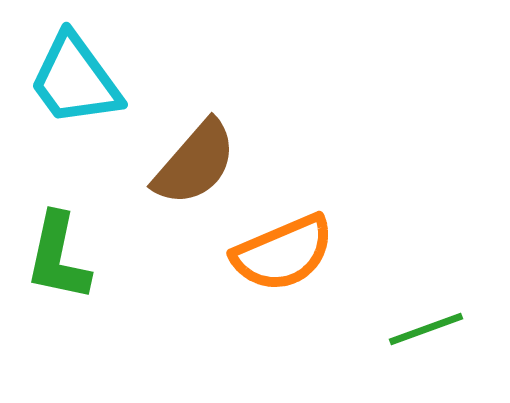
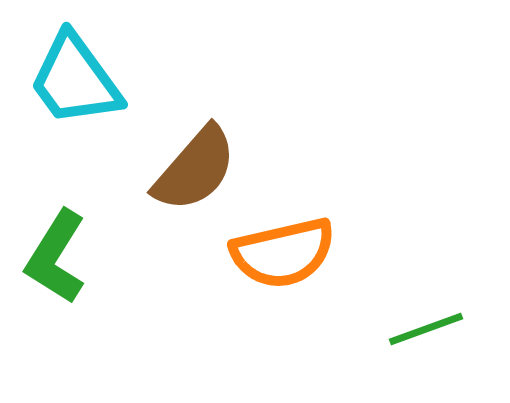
brown semicircle: moved 6 px down
orange semicircle: rotated 10 degrees clockwise
green L-shape: moved 2 px left; rotated 20 degrees clockwise
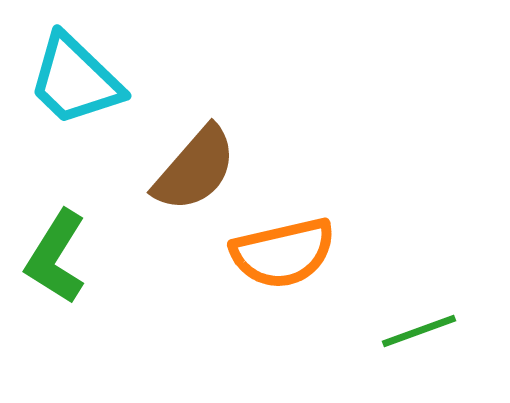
cyan trapezoid: rotated 10 degrees counterclockwise
green line: moved 7 px left, 2 px down
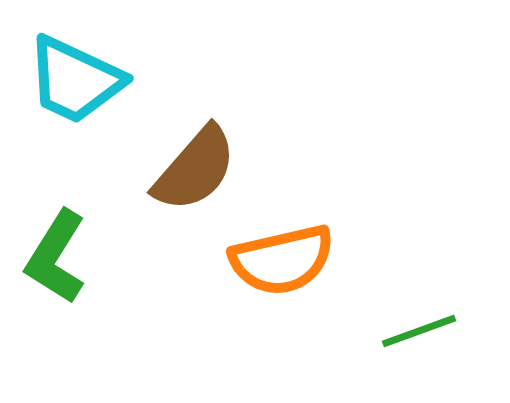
cyan trapezoid: rotated 19 degrees counterclockwise
orange semicircle: moved 1 px left, 7 px down
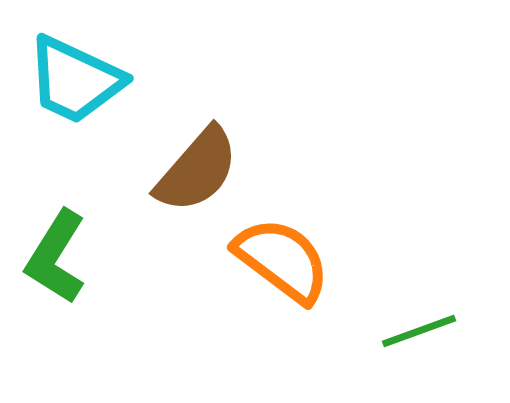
brown semicircle: moved 2 px right, 1 px down
orange semicircle: rotated 130 degrees counterclockwise
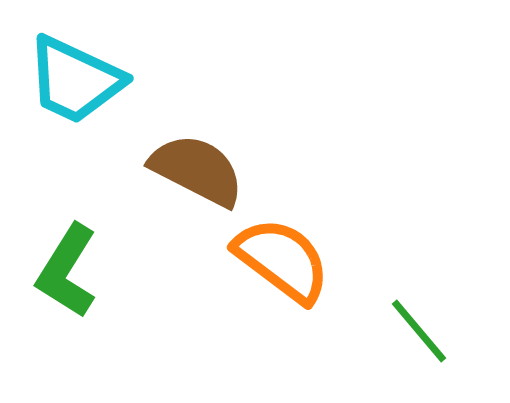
brown semicircle: rotated 104 degrees counterclockwise
green L-shape: moved 11 px right, 14 px down
green line: rotated 70 degrees clockwise
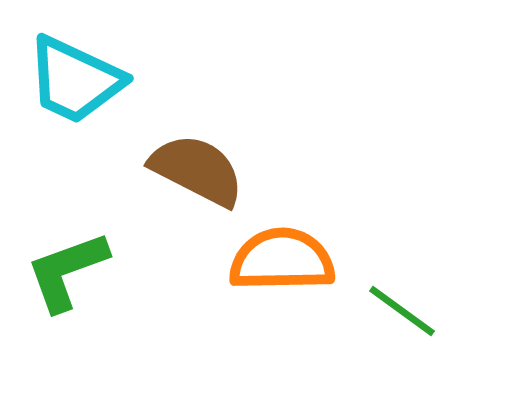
orange semicircle: rotated 38 degrees counterclockwise
green L-shape: rotated 38 degrees clockwise
green line: moved 17 px left, 20 px up; rotated 14 degrees counterclockwise
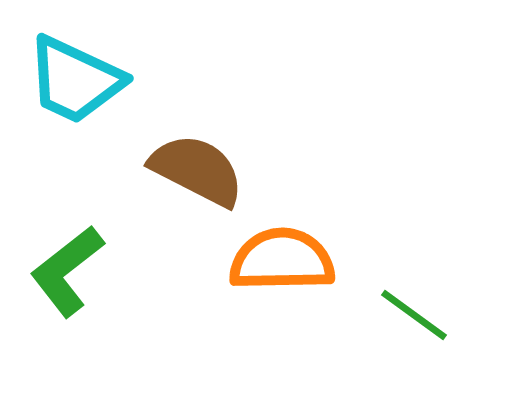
green L-shape: rotated 18 degrees counterclockwise
green line: moved 12 px right, 4 px down
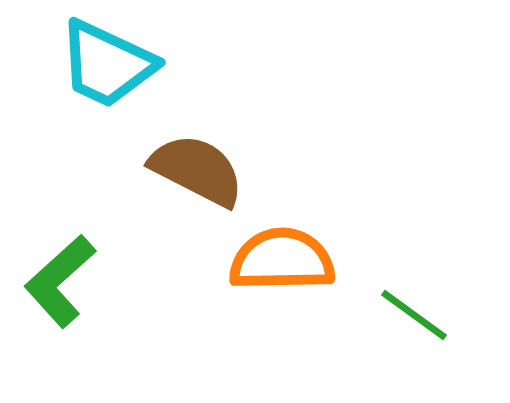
cyan trapezoid: moved 32 px right, 16 px up
green L-shape: moved 7 px left, 10 px down; rotated 4 degrees counterclockwise
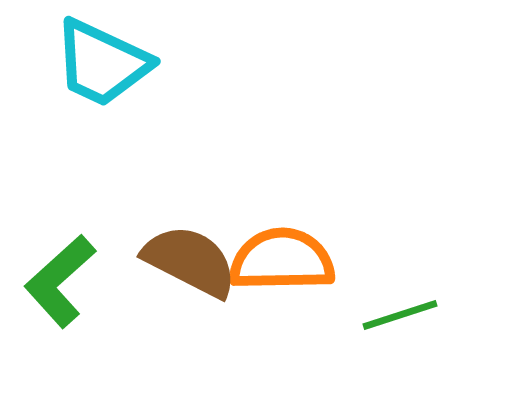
cyan trapezoid: moved 5 px left, 1 px up
brown semicircle: moved 7 px left, 91 px down
green line: moved 14 px left; rotated 54 degrees counterclockwise
